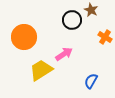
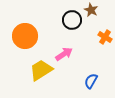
orange circle: moved 1 px right, 1 px up
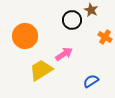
blue semicircle: rotated 28 degrees clockwise
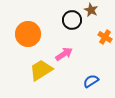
orange circle: moved 3 px right, 2 px up
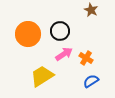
black circle: moved 12 px left, 11 px down
orange cross: moved 19 px left, 21 px down
yellow trapezoid: moved 1 px right, 6 px down
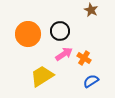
orange cross: moved 2 px left
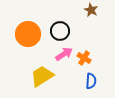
blue semicircle: rotated 126 degrees clockwise
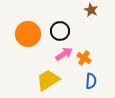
yellow trapezoid: moved 6 px right, 4 px down
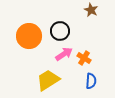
orange circle: moved 1 px right, 2 px down
